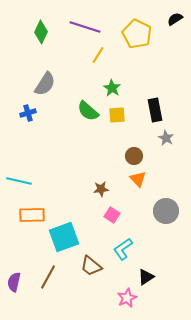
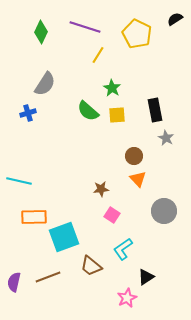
gray circle: moved 2 px left
orange rectangle: moved 2 px right, 2 px down
brown line: rotated 40 degrees clockwise
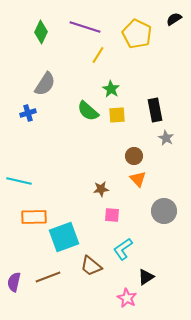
black semicircle: moved 1 px left
green star: moved 1 px left, 1 px down
pink square: rotated 28 degrees counterclockwise
pink star: rotated 18 degrees counterclockwise
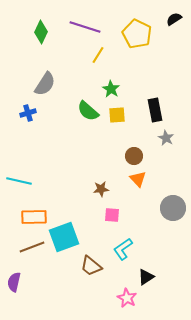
gray circle: moved 9 px right, 3 px up
brown line: moved 16 px left, 30 px up
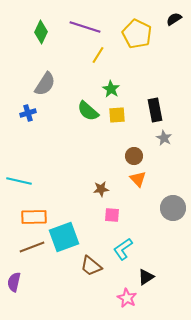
gray star: moved 2 px left
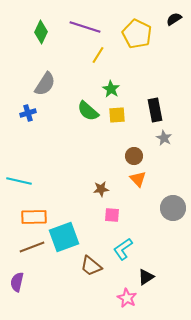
purple semicircle: moved 3 px right
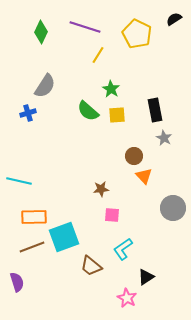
gray semicircle: moved 2 px down
orange triangle: moved 6 px right, 3 px up
purple semicircle: rotated 150 degrees clockwise
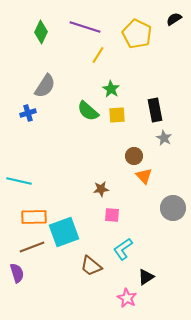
cyan square: moved 5 px up
purple semicircle: moved 9 px up
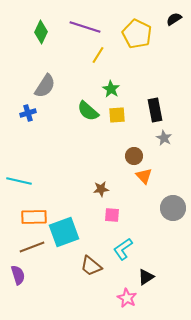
purple semicircle: moved 1 px right, 2 px down
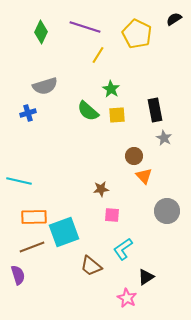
gray semicircle: rotated 40 degrees clockwise
gray circle: moved 6 px left, 3 px down
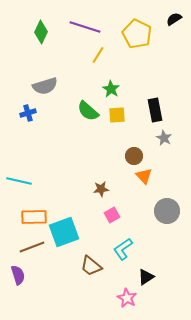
pink square: rotated 35 degrees counterclockwise
